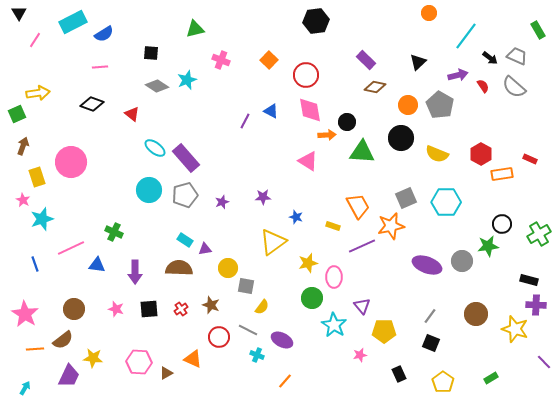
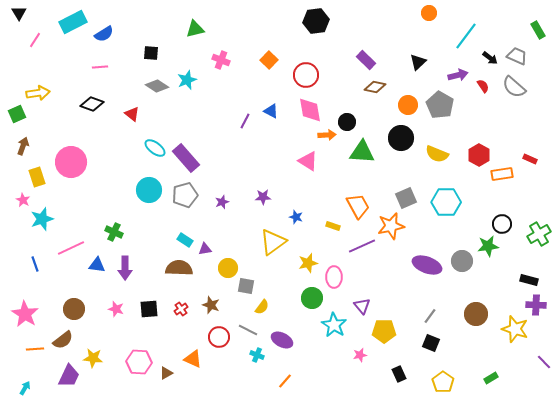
red hexagon at (481, 154): moved 2 px left, 1 px down
purple arrow at (135, 272): moved 10 px left, 4 px up
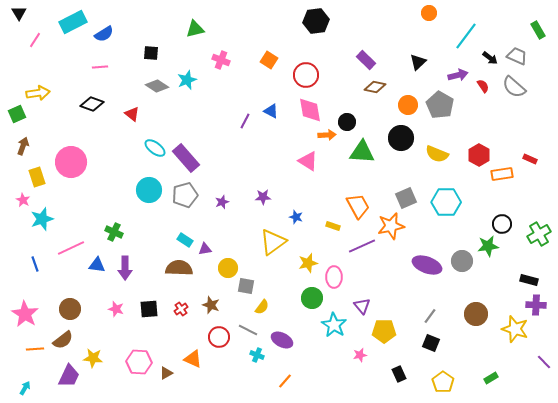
orange square at (269, 60): rotated 12 degrees counterclockwise
brown circle at (74, 309): moved 4 px left
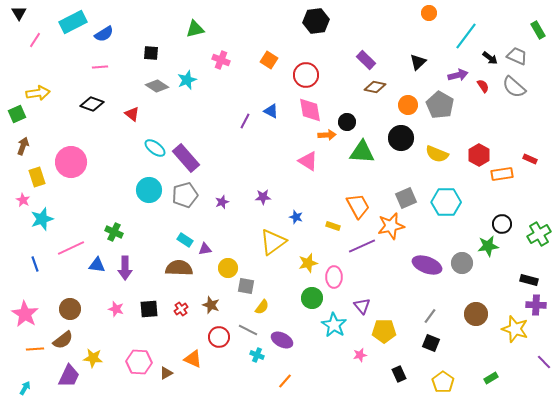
gray circle at (462, 261): moved 2 px down
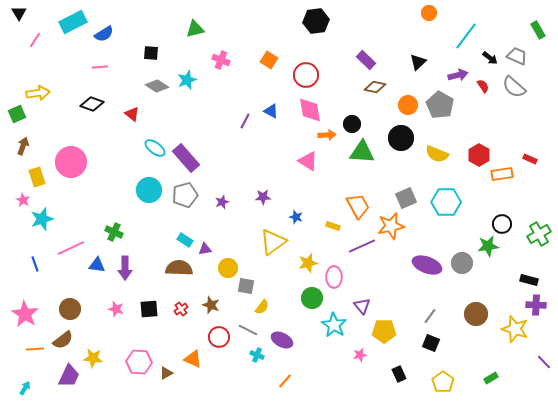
black circle at (347, 122): moved 5 px right, 2 px down
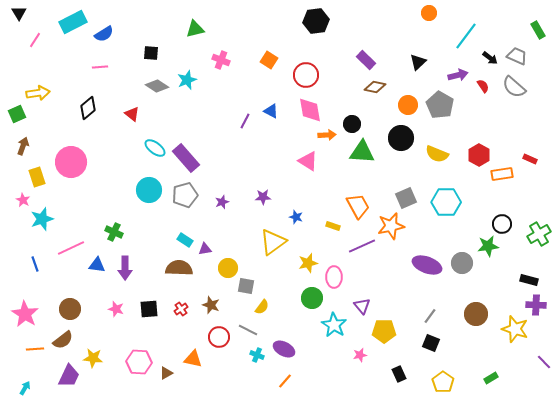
black diamond at (92, 104): moved 4 px left, 4 px down; rotated 60 degrees counterclockwise
purple ellipse at (282, 340): moved 2 px right, 9 px down
orange triangle at (193, 359): rotated 12 degrees counterclockwise
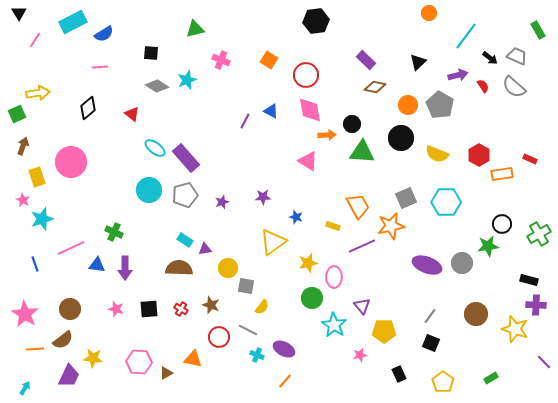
red cross at (181, 309): rotated 24 degrees counterclockwise
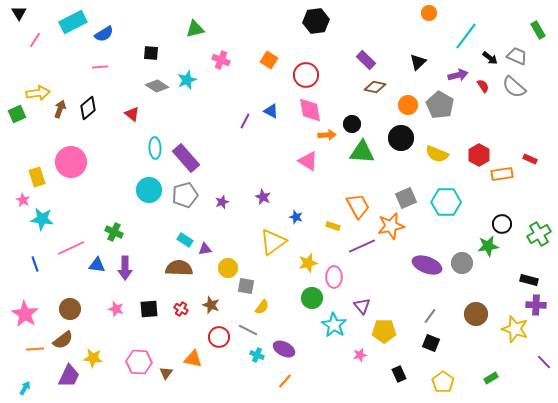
brown arrow at (23, 146): moved 37 px right, 37 px up
cyan ellipse at (155, 148): rotated 50 degrees clockwise
purple star at (263, 197): rotated 28 degrees clockwise
cyan star at (42, 219): rotated 25 degrees clockwise
brown triangle at (166, 373): rotated 24 degrees counterclockwise
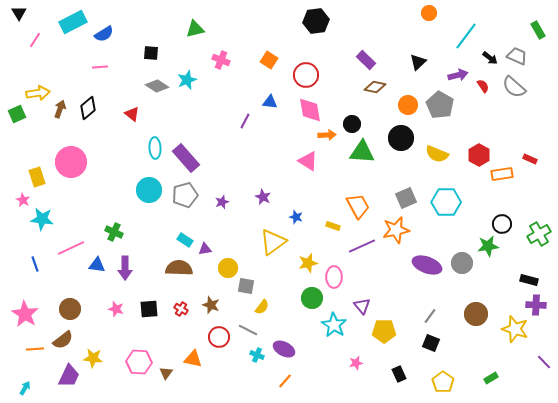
blue triangle at (271, 111): moved 1 px left, 9 px up; rotated 21 degrees counterclockwise
orange star at (391, 226): moved 5 px right, 4 px down
pink star at (360, 355): moved 4 px left, 8 px down
